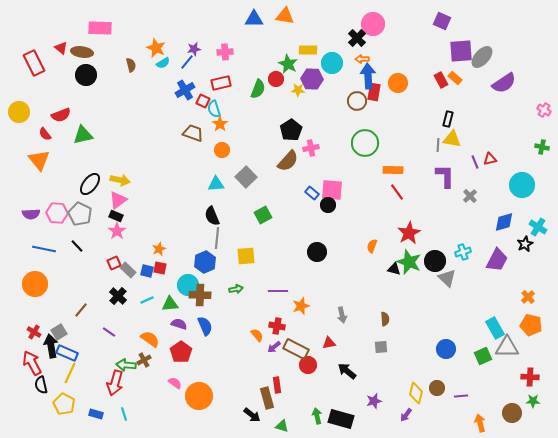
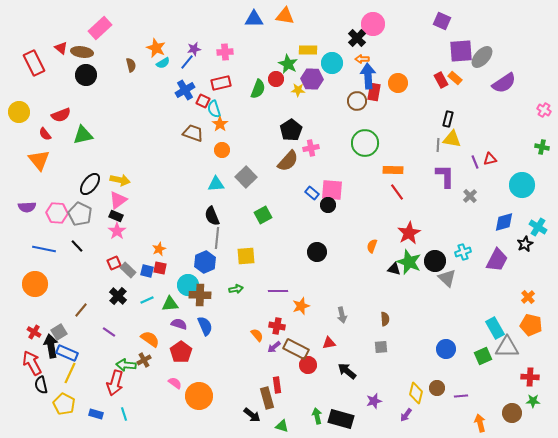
pink rectangle at (100, 28): rotated 45 degrees counterclockwise
purple semicircle at (31, 214): moved 4 px left, 7 px up
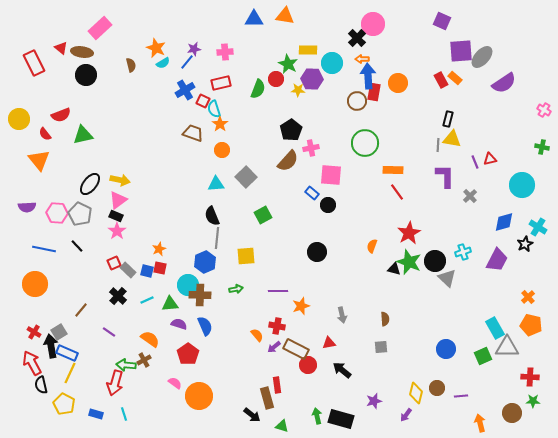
yellow circle at (19, 112): moved 7 px down
pink square at (332, 190): moved 1 px left, 15 px up
red pentagon at (181, 352): moved 7 px right, 2 px down
black arrow at (347, 371): moved 5 px left, 1 px up
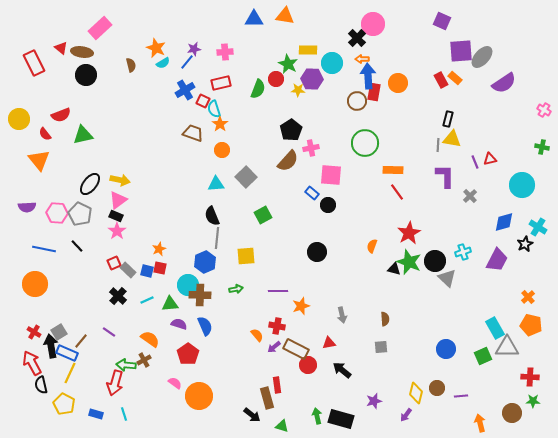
brown line at (81, 310): moved 31 px down
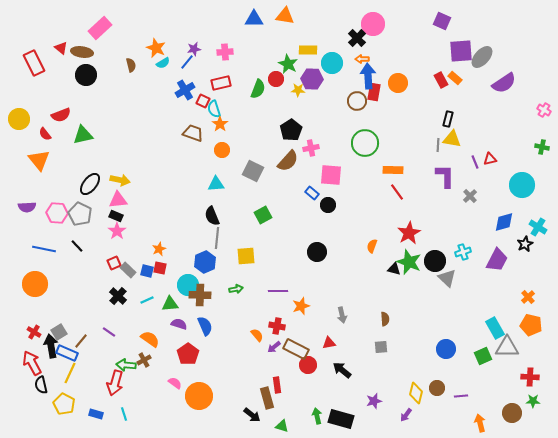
gray square at (246, 177): moved 7 px right, 6 px up; rotated 20 degrees counterclockwise
pink triangle at (118, 200): rotated 30 degrees clockwise
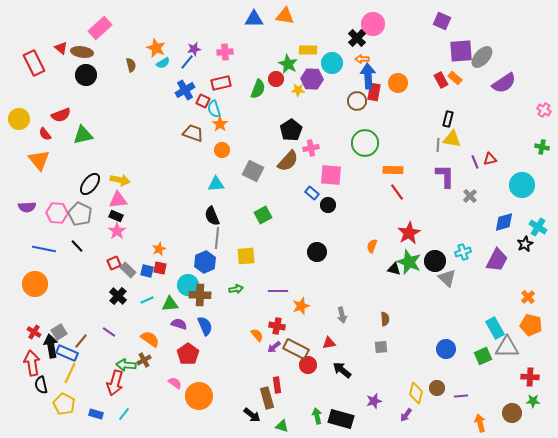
red arrow at (32, 363): rotated 20 degrees clockwise
cyan line at (124, 414): rotated 56 degrees clockwise
